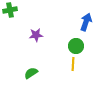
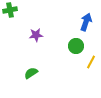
yellow line: moved 18 px right, 2 px up; rotated 24 degrees clockwise
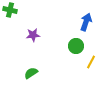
green cross: rotated 24 degrees clockwise
purple star: moved 3 px left
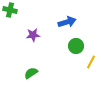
blue arrow: moved 19 px left; rotated 54 degrees clockwise
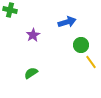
purple star: rotated 24 degrees counterclockwise
green circle: moved 5 px right, 1 px up
yellow line: rotated 64 degrees counterclockwise
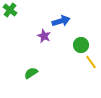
green cross: rotated 24 degrees clockwise
blue arrow: moved 6 px left, 1 px up
purple star: moved 11 px right, 1 px down; rotated 16 degrees counterclockwise
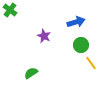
blue arrow: moved 15 px right, 1 px down
yellow line: moved 1 px down
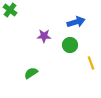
purple star: rotated 24 degrees counterclockwise
green circle: moved 11 px left
yellow line: rotated 16 degrees clockwise
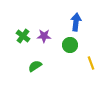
green cross: moved 13 px right, 26 px down
blue arrow: rotated 66 degrees counterclockwise
green semicircle: moved 4 px right, 7 px up
